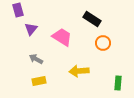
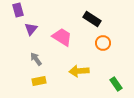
gray arrow: rotated 24 degrees clockwise
green rectangle: moved 2 px left, 1 px down; rotated 40 degrees counterclockwise
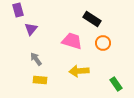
pink trapezoid: moved 10 px right, 4 px down; rotated 15 degrees counterclockwise
yellow rectangle: moved 1 px right, 1 px up; rotated 16 degrees clockwise
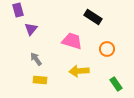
black rectangle: moved 1 px right, 2 px up
orange circle: moved 4 px right, 6 px down
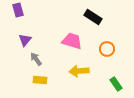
purple triangle: moved 6 px left, 11 px down
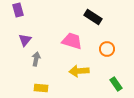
gray arrow: rotated 48 degrees clockwise
yellow rectangle: moved 1 px right, 8 px down
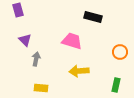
black rectangle: rotated 18 degrees counterclockwise
purple triangle: rotated 24 degrees counterclockwise
orange circle: moved 13 px right, 3 px down
green rectangle: moved 1 px down; rotated 48 degrees clockwise
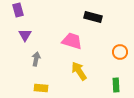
purple triangle: moved 5 px up; rotated 16 degrees clockwise
yellow arrow: rotated 60 degrees clockwise
green rectangle: rotated 16 degrees counterclockwise
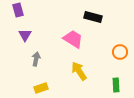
pink trapezoid: moved 1 px right, 2 px up; rotated 15 degrees clockwise
yellow rectangle: rotated 24 degrees counterclockwise
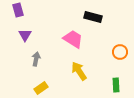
yellow rectangle: rotated 16 degrees counterclockwise
